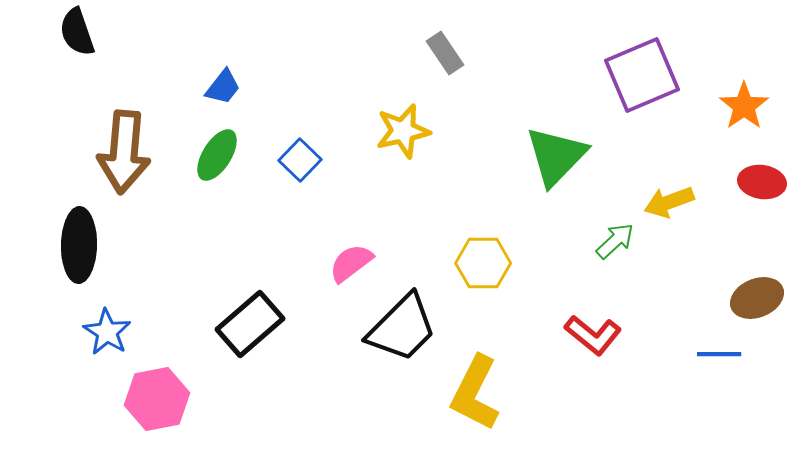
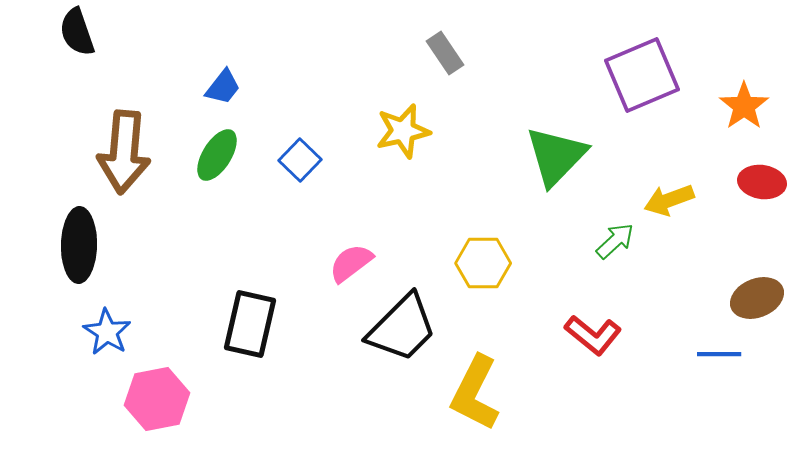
yellow arrow: moved 2 px up
black rectangle: rotated 36 degrees counterclockwise
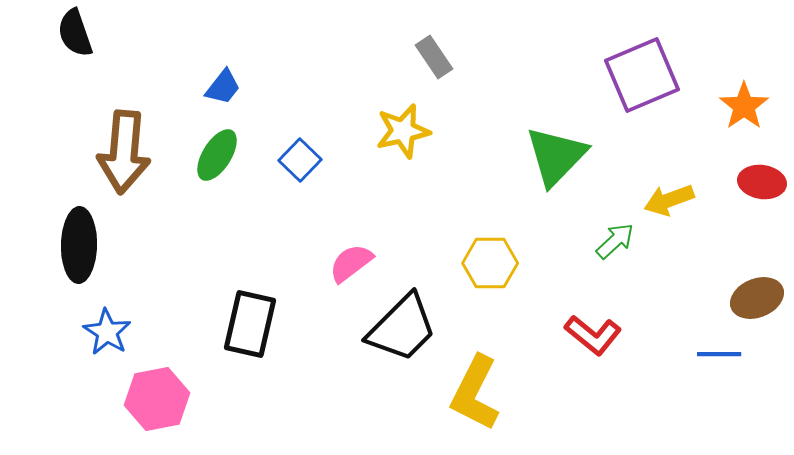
black semicircle: moved 2 px left, 1 px down
gray rectangle: moved 11 px left, 4 px down
yellow hexagon: moved 7 px right
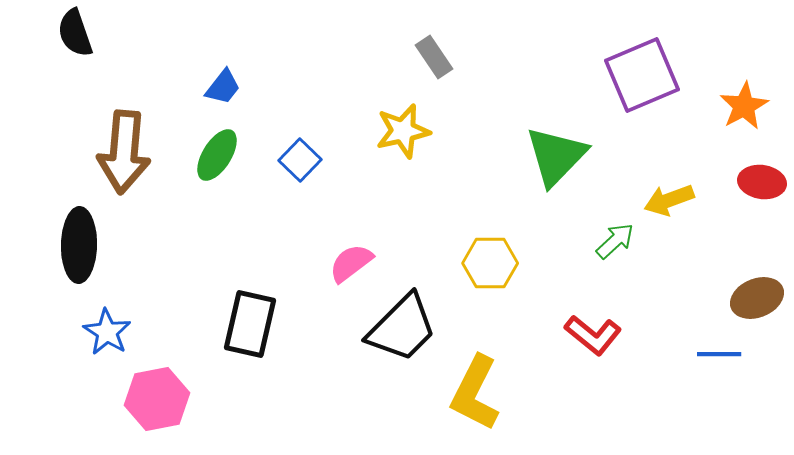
orange star: rotated 6 degrees clockwise
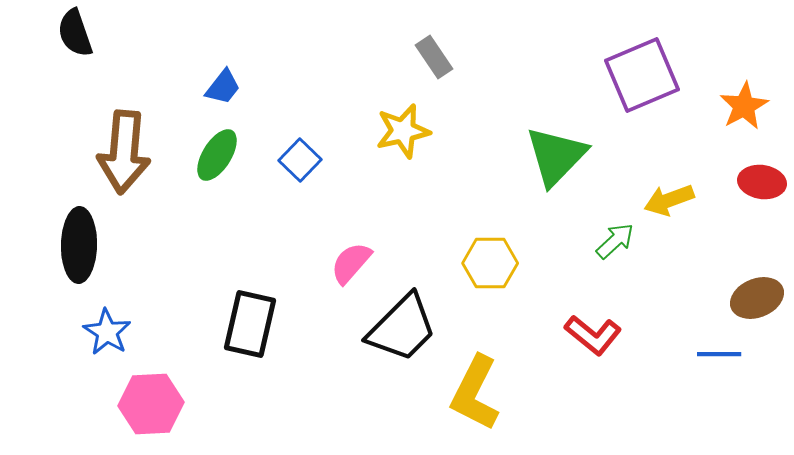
pink semicircle: rotated 12 degrees counterclockwise
pink hexagon: moved 6 px left, 5 px down; rotated 8 degrees clockwise
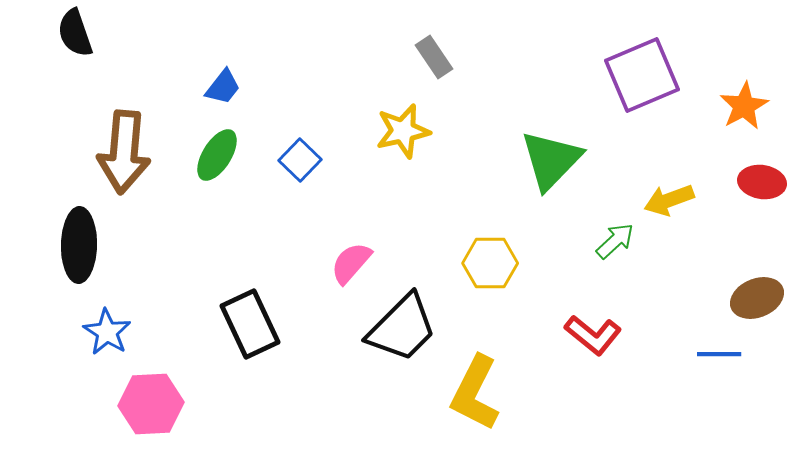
green triangle: moved 5 px left, 4 px down
black rectangle: rotated 38 degrees counterclockwise
